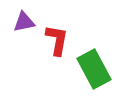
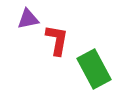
purple triangle: moved 4 px right, 3 px up
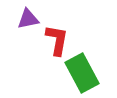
green rectangle: moved 12 px left, 4 px down
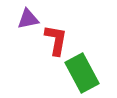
red L-shape: moved 1 px left
